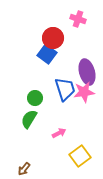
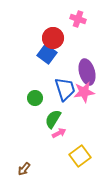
green semicircle: moved 24 px right
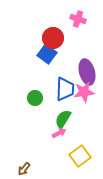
blue trapezoid: rotated 20 degrees clockwise
green semicircle: moved 10 px right
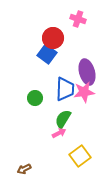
brown arrow: rotated 24 degrees clockwise
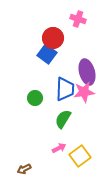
pink arrow: moved 15 px down
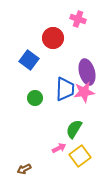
blue square: moved 18 px left, 6 px down
green semicircle: moved 11 px right, 10 px down
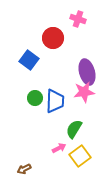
blue trapezoid: moved 10 px left, 12 px down
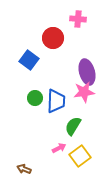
pink cross: rotated 14 degrees counterclockwise
blue trapezoid: moved 1 px right
green semicircle: moved 1 px left, 3 px up
brown arrow: rotated 48 degrees clockwise
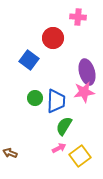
pink cross: moved 2 px up
green semicircle: moved 9 px left
brown arrow: moved 14 px left, 16 px up
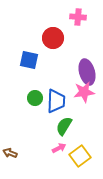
blue square: rotated 24 degrees counterclockwise
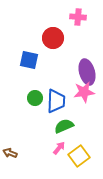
green semicircle: rotated 36 degrees clockwise
pink arrow: rotated 24 degrees counterclockwise
yellow square: moved 1 px left
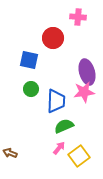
green circle: moved 4 px left, 9 px up
